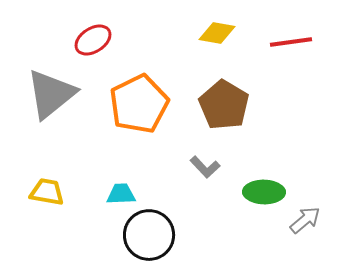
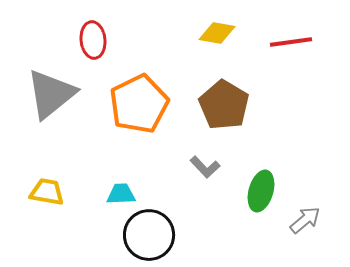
red ellipse: rotated 63 degrees counterclockwise
green ellipse: moved 3 px left, 1 px up; rotated 75 degrees counterclockwise
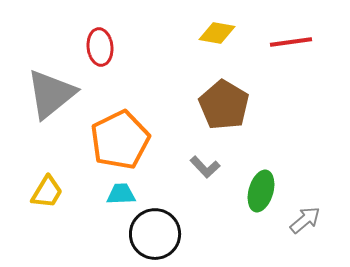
red ellipse: moved 7 px right, 7 px down
orange pentagon: moved 19 px left, 36 px down
yellow trapezoid: rotated 111 degrees clockwise
black circle: moved 6 px right, 1 px up
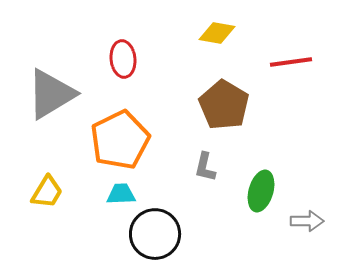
red line: moved 20 px down
red ellipse: moved 23 px right, 12 px down
gray triangle: rotated 8 degrees clockwise
gray L-shape: rotated 56 degrees clockwise
gray arrow: moved 2 px right, 1 px down; rotated 40 degrees clockwise
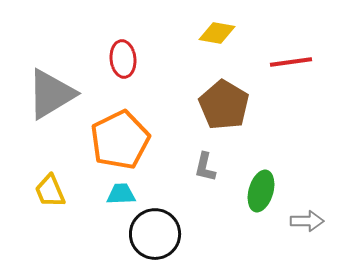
yellow trapezoid: moved 3 px right, 1 px up; rotated 126 degrees clockwise
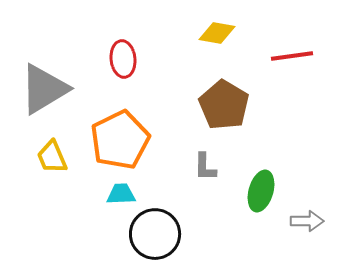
red line: moved 1 px right, 6 px up
gray triangle: moved 7 px left, 5 px up
gray L-shape: rotated 12 degrees counterclockwise
yellow trapezoid: moved 2 px right, 34 px up
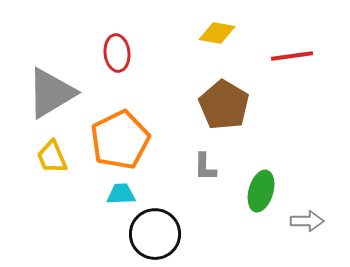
red ellipse: moved 6 px left, 6 px up
gray triangle: moved 7 px right, 4 px down
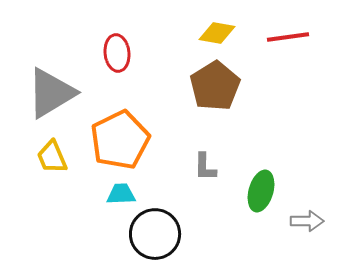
red line: moved 4 px left, 19 px up
brown pentagon: moved 9 px left, 19 px up; rotated 9 degrees clockwise
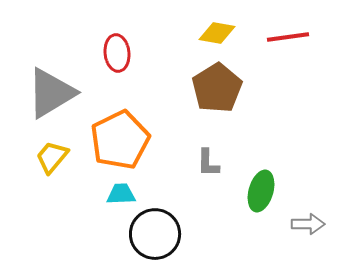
brown pentagon: moved 2 px right, 2 px down
yellow trapezoid: rotated 63 degrees clockwise
gray L-shape: moved 3 px right, 4 px up
gray arrow: moved 1 px right, 3 px down
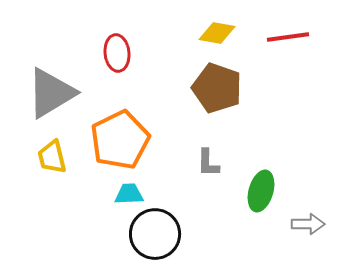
brown pentagon: rotated 21 degrees counterclockwise
yellow trapezoid: rotated 54 degrees counterclockwise
cyan trapezoid: moved 8 px right
